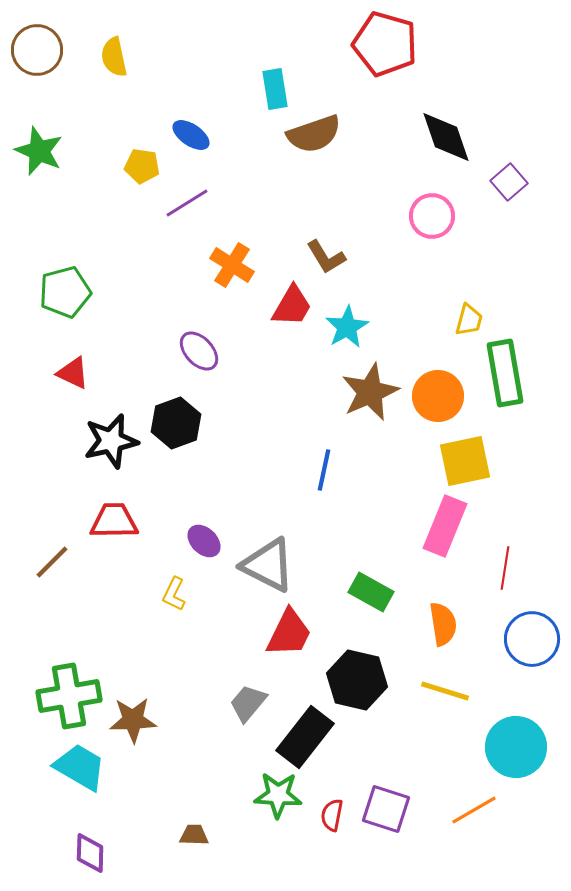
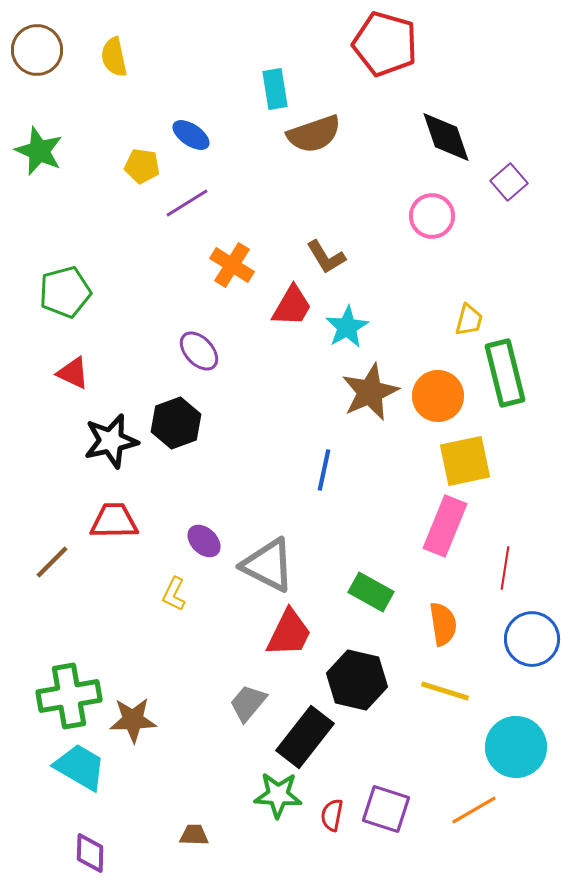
green rectangle at (505, 373): rotated 4 degrees counterclockwise
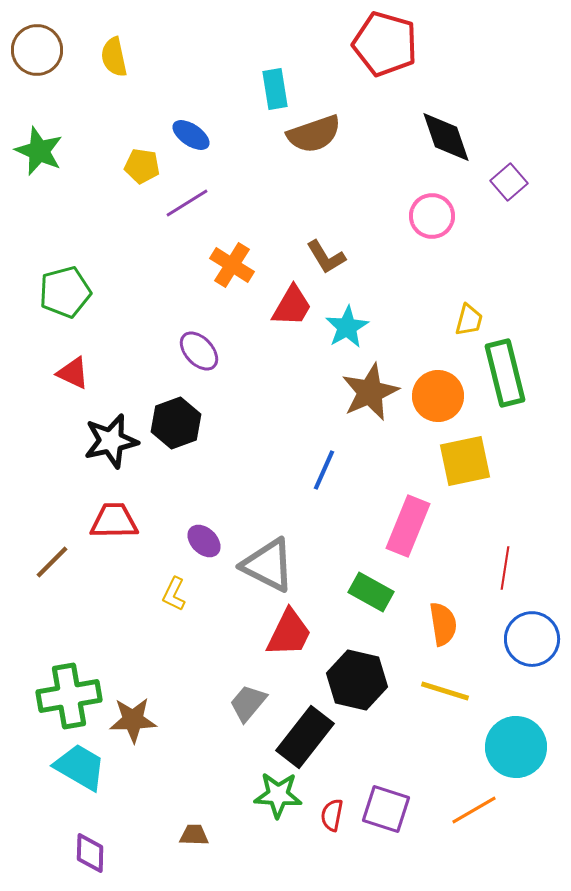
blue line at (324, 470): rotated 12 degrees clockwise
pink rectangle at (445, 526): moved 37 px left
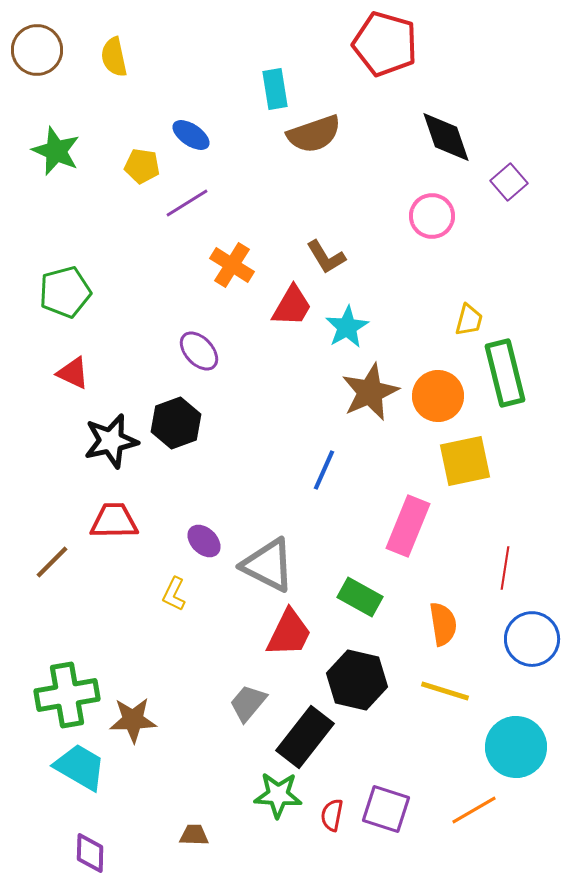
green star at (39, 151): moved 17 px right
green rectangle at (371, 592): moved 11 px left, 5 px down
green cross at (69, 696): moved 2 px left, 1 px up
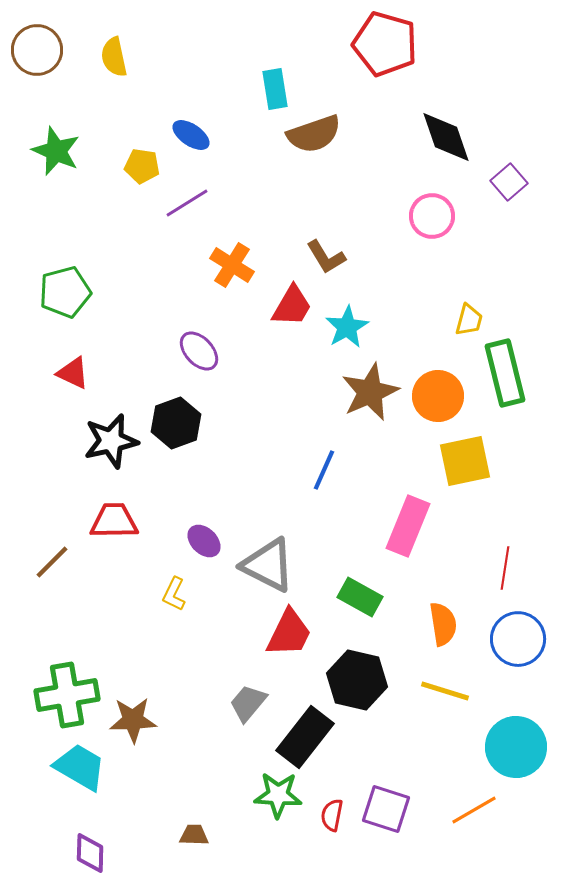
blue circle at (532, 639): moved 14 px left
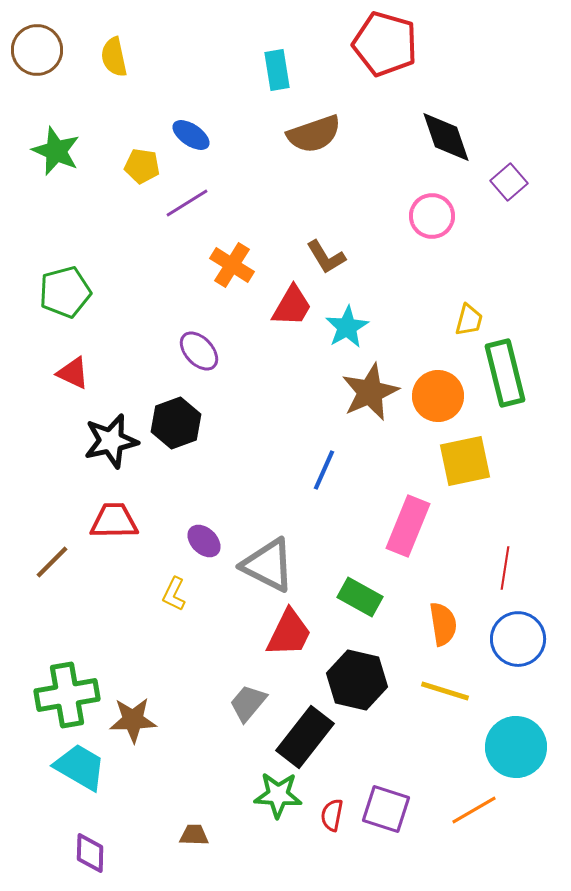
cyan rectangle at (275, 89): moved 2 px right, 19 px up
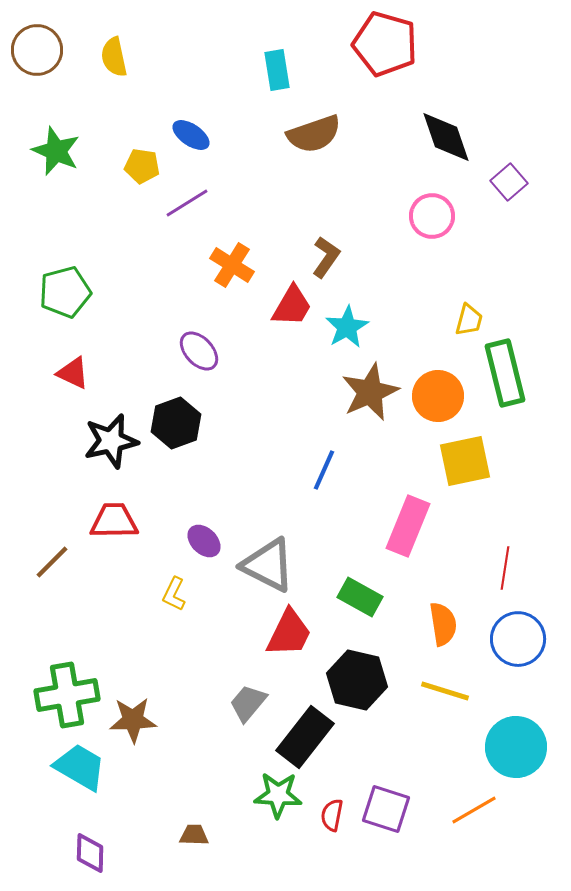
brown L-shape at (326, 257): rotated 114 degrees counterclockwise
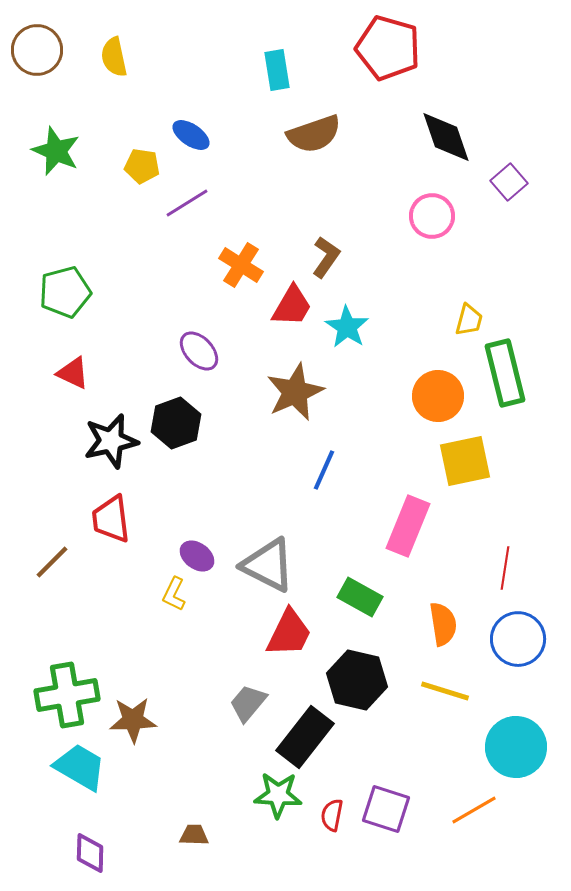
red pentagon at (385, 44): moved 3 px right, 4 px down
orange cross at (232, 265): moved 9 px right
cyan star at (347, 327): rotated 9 degrees counterclockwise
brown star at (370, 392): moved 75 px left
red trapezoid at (114, 521): moved 3 px left, 2 px up; rotated 96 degrees counterclockwise
purple ellipse at (204, 541): moved 7 px left, 15 px down; rotated 8 degrees counterclockwise
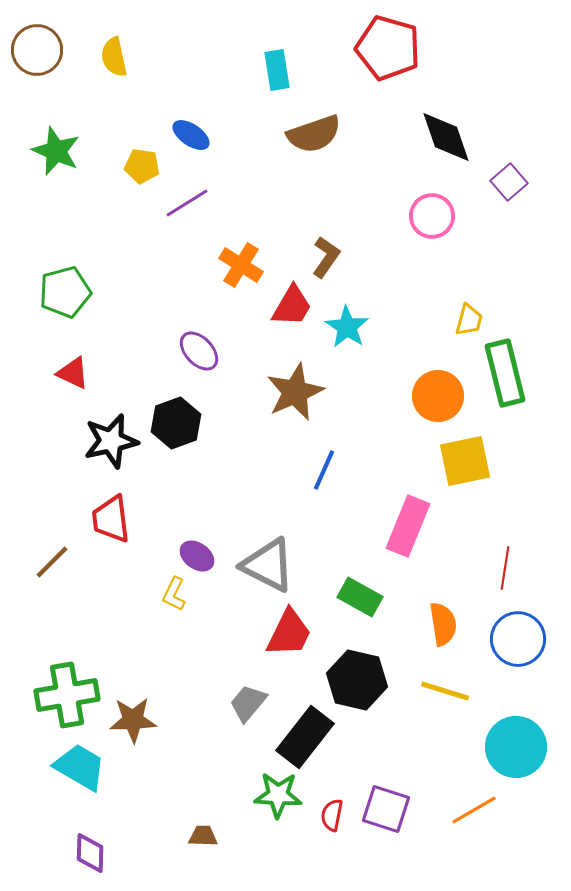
brown trapezoid at (194, 835): moved 9 px right, 1 px down
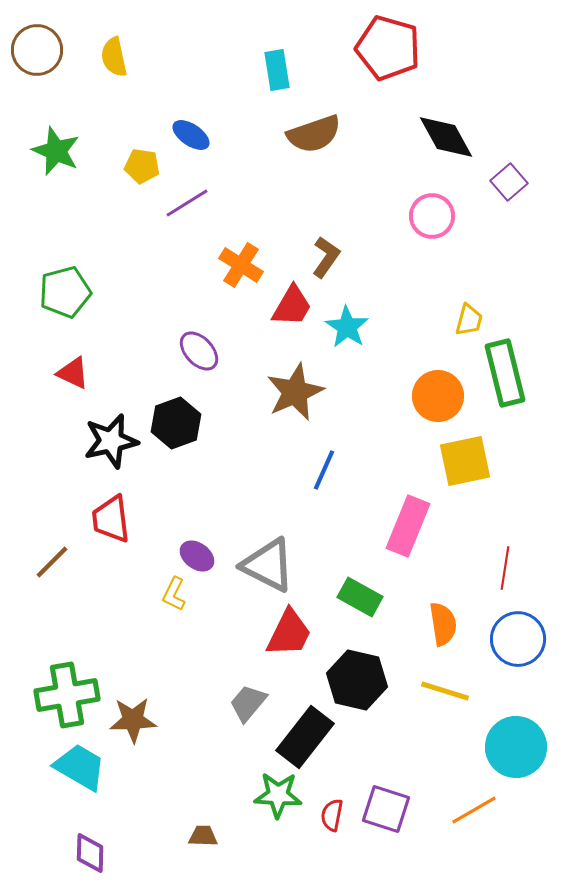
black diamond at (446, 137): rotated 10 degrees counterclockwise
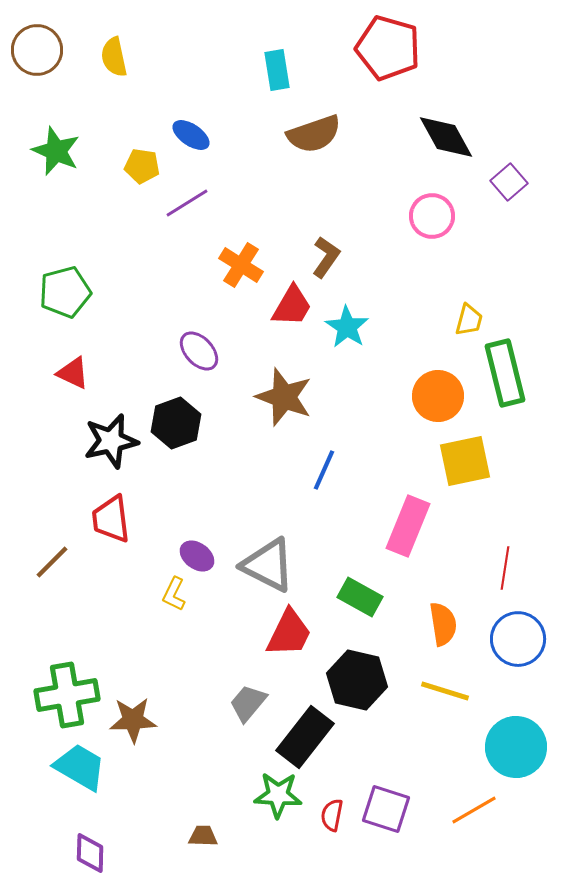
brown star at (295, 392): moved 11 px left, 5 px down; rotated 28 degrees counterclockwise
